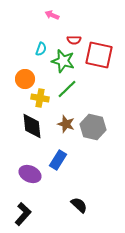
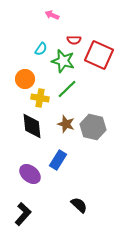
cyan semicircle: rotated 16 degrees clockwise
red square: rotated 12 degrees clockwise
purple ellipse: rotated 15 degrees clockwise
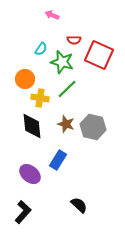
green star: moved 1 px left, 1 px down
black L-shape: moved 2 px up
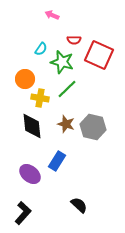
blue rectangle: moved 1 px left, 1 px down
black L-shape: moved 1 px down
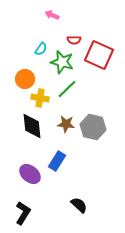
brown star: rotated 12 degrees counterclockwise
black L-shape: rotated 10 degrees counterclockwise
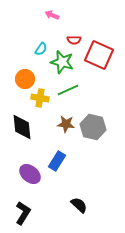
green line: moved 1 px right, 1 px down; rotated 20 degrees clockwise
black diamond: moved 10 px left, 1 px down
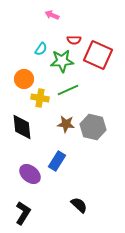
red square: moved 1 px left
green star: moved 1 px up; rotated 20 degrees counterclockwise
orange circle: moved 1 px left
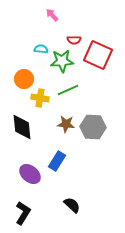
pink arrow: rotated 24 degrees clockwise
cyan semicircle: rotated 120 degrees counterclockwise
gray hexagon: rotated 10 degrees counterclockwise
black semicircle: moved 7 px left
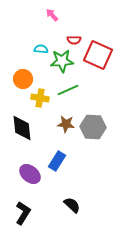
orange circle: moved 1 px left
black diamond: moved 1 px down
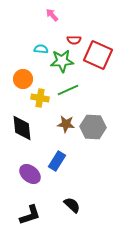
black L-shape: moved 7 px right, 2 px down; rotated 40 degrees clockwise
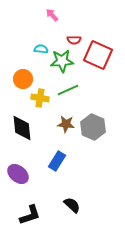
gray hexagon: rotated 20 degrees clockwise
purple ellipse: moved 12 px left
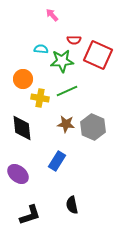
green line: moved 1 px left, 1 px down
black semicircle: rotated 144 degrees counterclockwise
